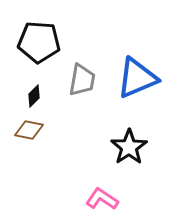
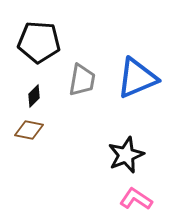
black star: moved 3 px left, 8 px down; rotated 12 degrees clockwise
pink L-shape: moved 34 px right
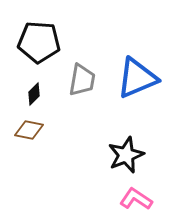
black diamond: moved 2 px up
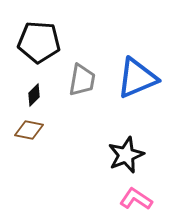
black diamond: moved 1 px down
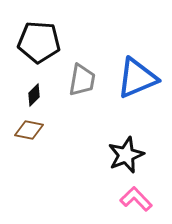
pink L-shape: rotated 12 degrees clockwise
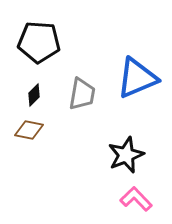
gray trapezoid: moved 14 px down
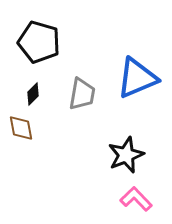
black pentagon: rotated 12 degrees clockwise
black diamond: moved 1 px left, 1 px up
brown diamond: moved 8 px left, 2 px up; rotated 68 degrees clockwise
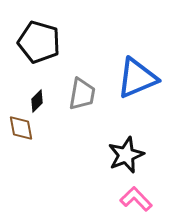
black diamond: moved 4 px right, 7 px down
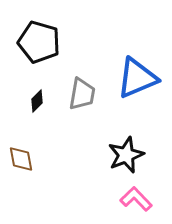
brown diamond: moved 31 px down
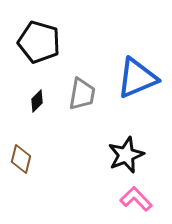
brown diamond: rotated 24 degrees clockwise
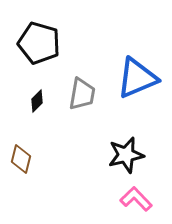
black pentagon: moved 1 px down
black star: rotated 9 degrees clockwise
